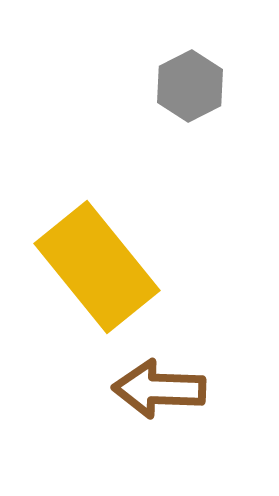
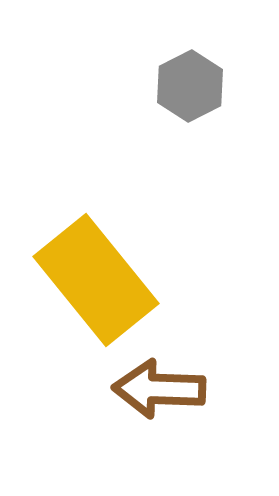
yellow rectangle: moved 1 px left, 13 px down
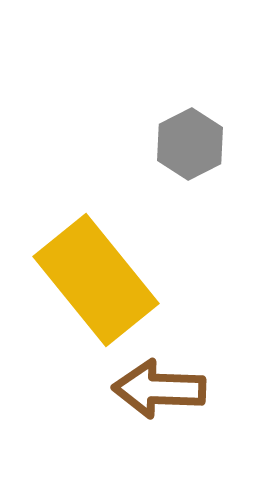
gray hexagon: moved 58 px down
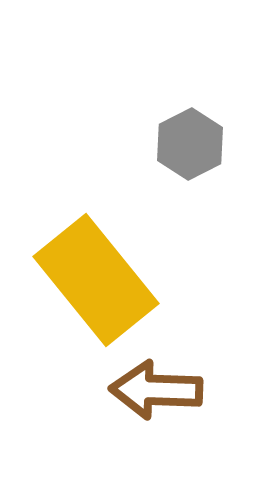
brown arrow: moved 3 px left, 1 px down
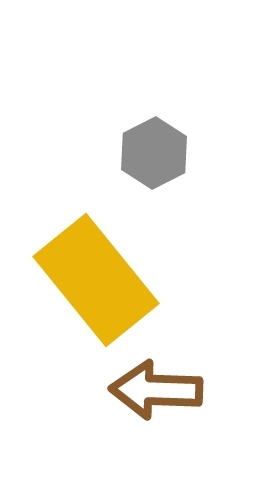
gray hexagon: moved 36 px left, 9 px down
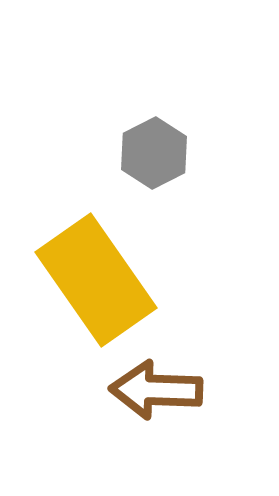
yellow rectangle: rotated 4 degrees clockwise
